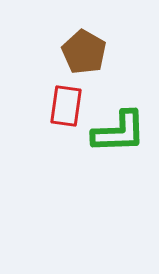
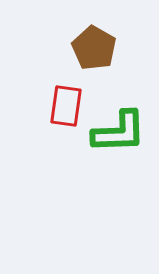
brown pentagon: moved 10 px right, 4 px up
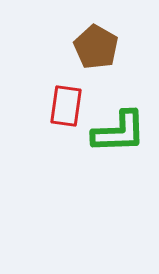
brown pentagon: moved 2 px right, 1 px up
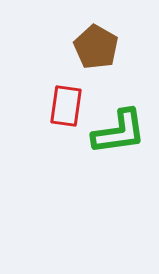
green L-shape: rotated 6 degrees counterclockwise
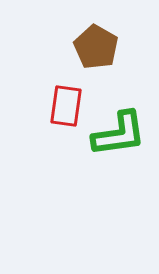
green L-shape: moved 2 px down
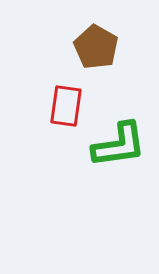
green L-shape: moved 11 px down
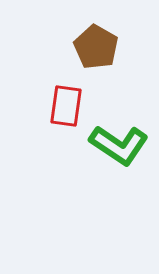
green L-shape: rotated 42 degrees clockwise
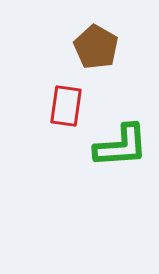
green L-shape: moved 2 px right, 1 px down; rotated 38 degrees counterclockwise
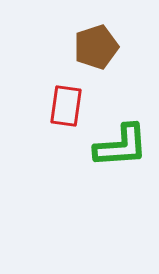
brown pentagon: rotated 24 degrees clockwise
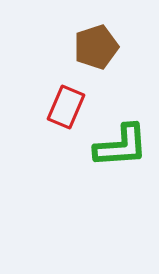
red rectangle: moved 1 px down; rotated 15 degrees clockwise
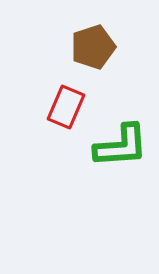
brown pentagon: moved 3 px left
